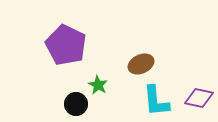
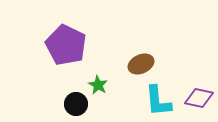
cyan L-shape: moved 2 px right
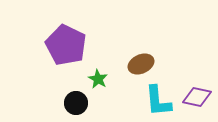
green star: moved 6 px up
purple diamond: moved 2 px left, 1 px up
black circle: moved 1 px up
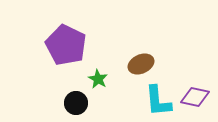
purple diamond: moved 2 px left
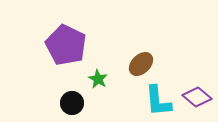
brown ellipse: rotated 20 degrees counterclockwise
purple diamond: moved 2 px right; rotated 28 degrees clockwise
black circle: moved 4 px left
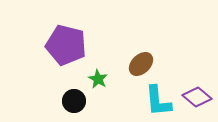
purple pentagon: rotated 12 degrees counterclockwise
black circle: moved 2 px right, 2 px up
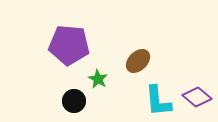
purple pentagon: moved 3 px right; rotated 9 degrees counterclockwise
brown ellipse: moved 3 px left, 3 px up
